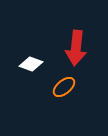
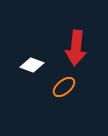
white diamond: moved 1 px right, 1 px down
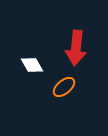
white diamond: rotated 40 degrees clockwise
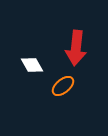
orange ellipse: moved 1 px left, 1 px up
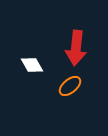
orange ellipse: moved 7 px right
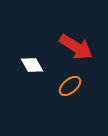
red arrow: moved 1 px up; rotated 64 degrees counterclockwise
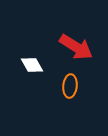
orange ellipse: rotated 45 degrees counterclockwise
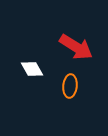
white diamond: moved 4 px down
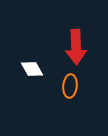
red arrow: rotated 56 degrees clockwise
